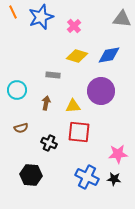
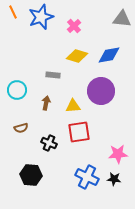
red square: rotated 15 degrees counterclockwise
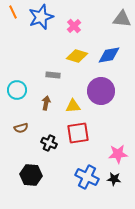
red square: moved 1 px left, 1 px down
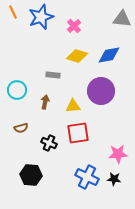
brown arrow: moved 1 px left, 1 px up
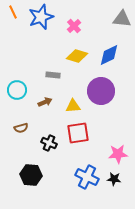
blue diamond: rotated 15 degrees counterclockwise
brown arrow: rotated 56 degrees clockwise
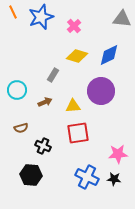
gray rectangle: rotated 64 degrees counterclockwise
black cross: moved 6 px left, 3 px down
